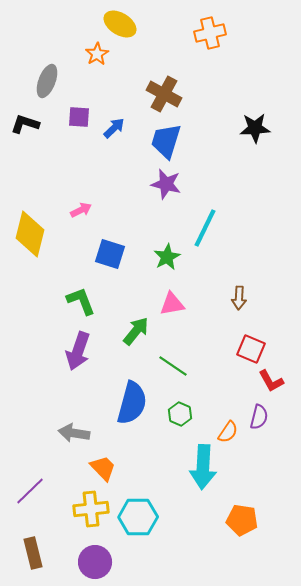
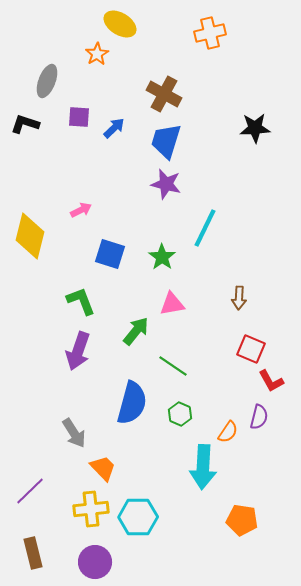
yellow diamond: moved 2 px down
green star: moved 5 px left; rotated 8 degrees counterclockwise
gray arrow: rotated 132 degrees counterclockwise
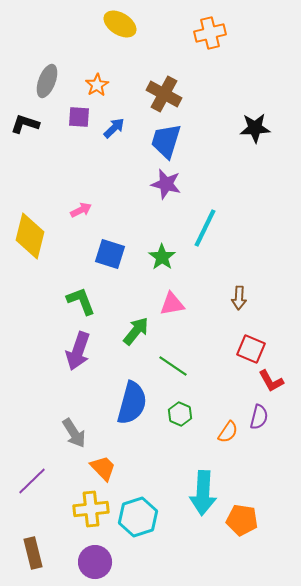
orange star: moved 31 px down
cyan arrow: moved 26 px down
purple line: moved 2 px right, 10 px up
cyan hexagon: rotated 18 degrees counterclockwise
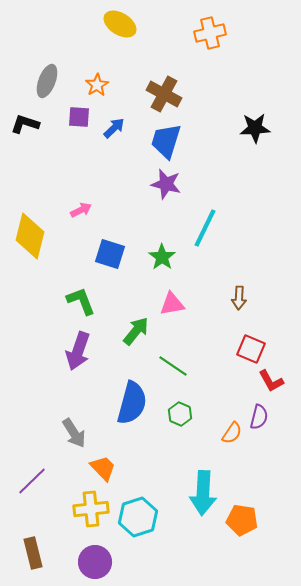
orange semicircle: moved 4 px right, 1 px down
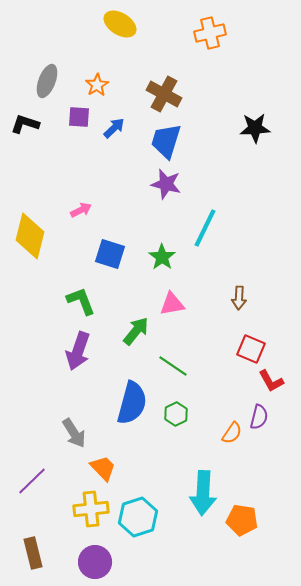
green hexagon: moved 4 px left; rotated 10 degrees clockwise
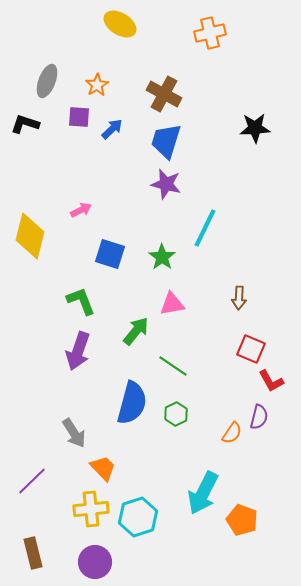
blue arrow: moved 2 px left, 1 px down
cyan arrow: rotated 24 degrees clockwise
orange pentagon: rotated 12 degrees clockwise
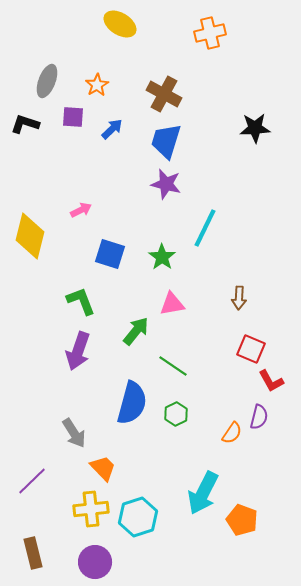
purple square: moved 6 px left
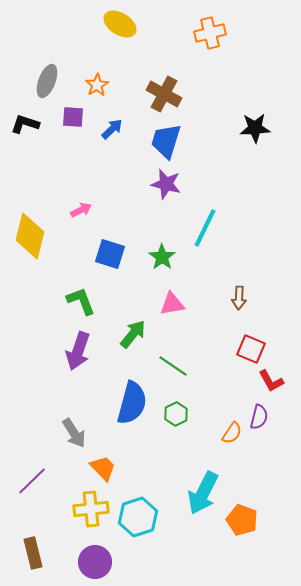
green arrow: moved 3 px left, 3 px down
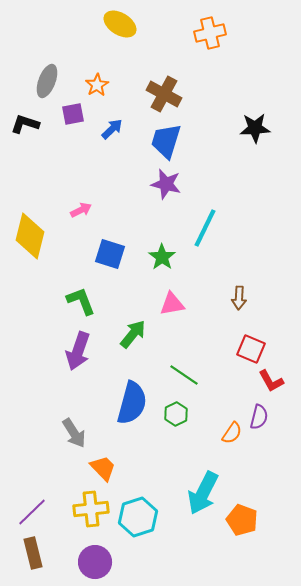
purple square: moved 3 px up; rotated 15 degrees counterclockwise
green line: moved 11 px right, 9 px down
purple line: moved 31 px down
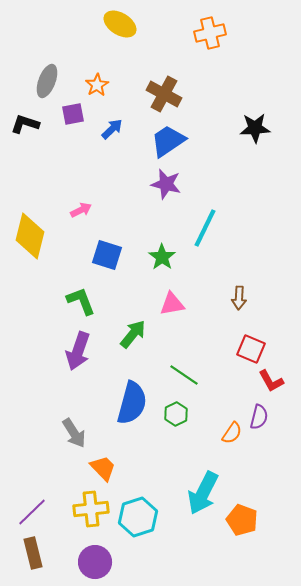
blue trapezoid: moved 2 px right; rotated 39 degrees clockwise
blue square: moved 3 px left, 1 px down
